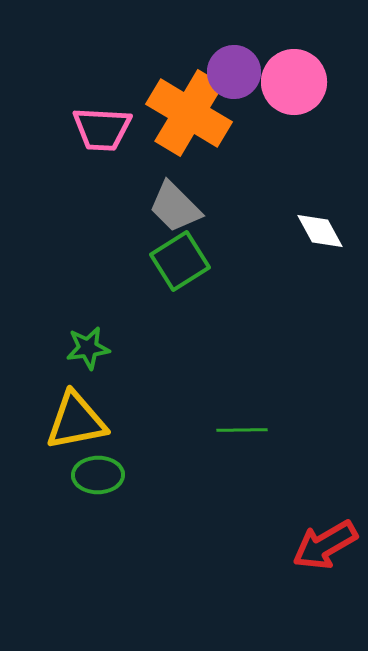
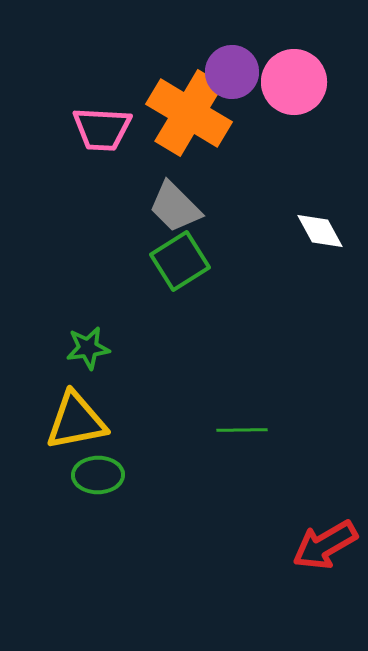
purple circle: moved 2 px left
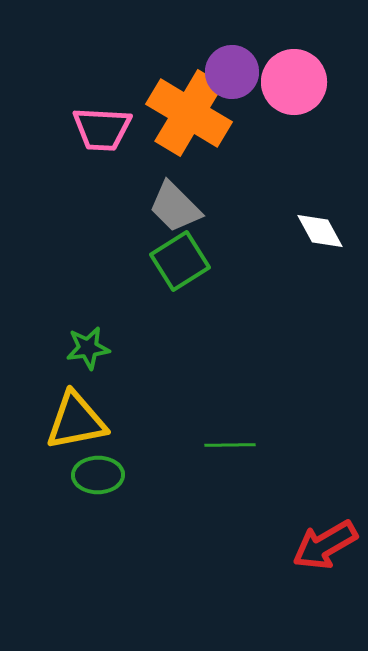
green line: moved 12 px left, 15 px down
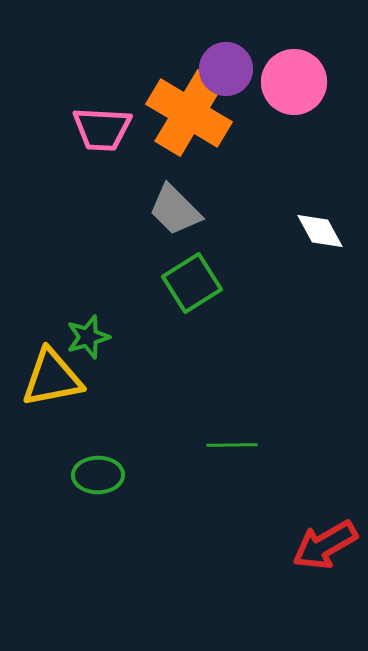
purple circle: moved 6 px left, 3 px up
gray trapezoid: moved 3 px down
green square: moved 12 px right, 22 px down
green star: moved 11 px up; rotated 9 degrees counterclockwise
yellow triangle: moved 24 px left, 43 px up
green line: moved 2 px right
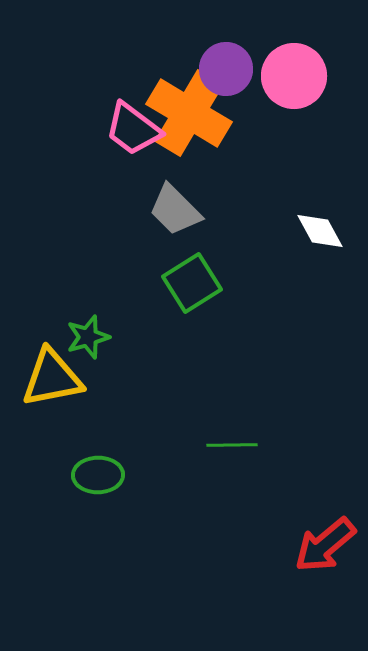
pink circle: moved 6 px up
pink trapezoid: moved 31 px right; rotated 34 degrees clockwise
red arrow: rotated 10 degrees counterclockwise
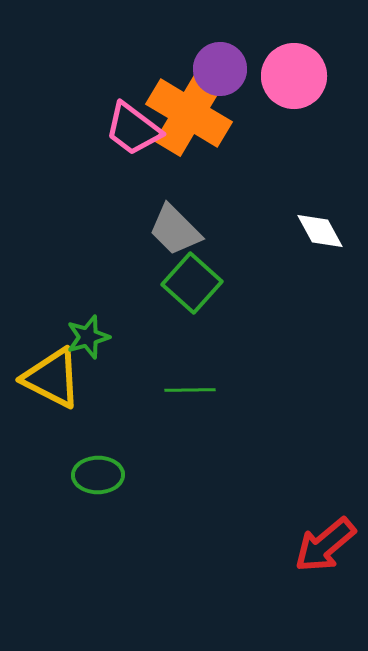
purple circle: moved 6 px left
gray trapezoid: moved 20 px down
green square: rotated 16 degrees counterclockwise
yellow triangle: rotated 38 degrees clockwise
green line: moved 42 px left, 55 px up
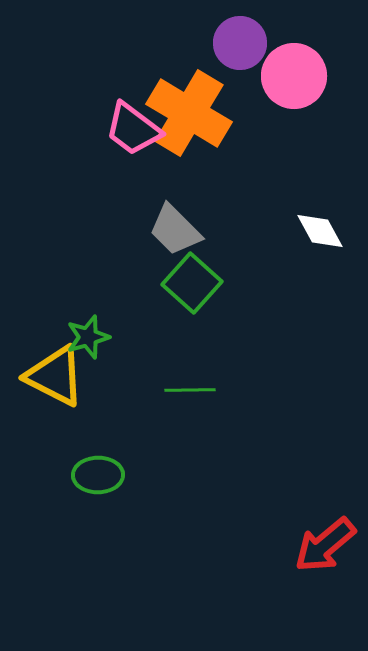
purple circle: moved 20 px right, 26 px up
yellow triangle: moved 3 px right, 2 px up
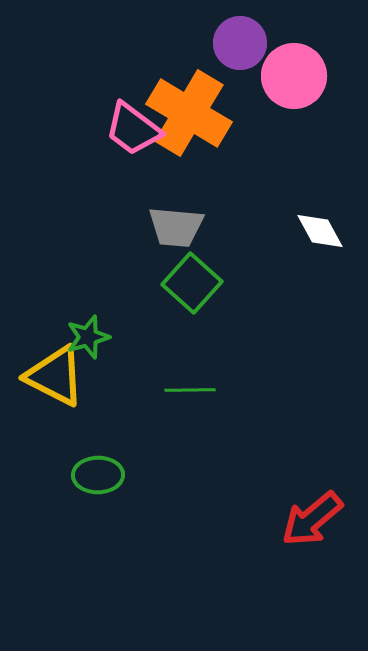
gray trapezoid: moved 1 px right, 3 px up; rotated 40 degrees counterclockwise
red arrow: moved 13 px left, 26 px up
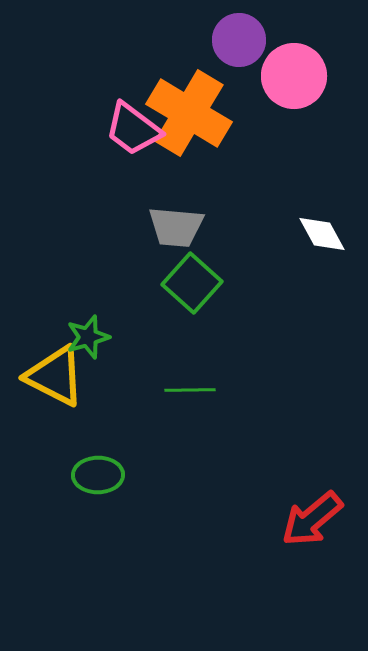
purple circle: moved 1 px left, 3 px up
white diamond: moved 2 px right, 3 px down
